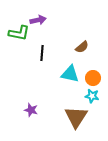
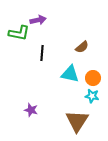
brown triangle: moved 1 px right, 4 px down
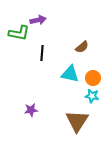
purple star: rotated 24 degrees counterclockwise
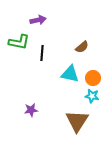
green L-shape: moved 9 px down
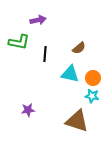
brown semicircle: moved 3 px left, 1 px down
black line: moved 3 px right, 1 px down
purple star: moved 3 px left
brown triangle: rotated 45 degrees counterclockwise
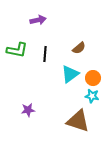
green L-shape: moved 2 px left, 8 px down
cyan triangle: rotated 48 degrees counterclockwise
brown triangle: moved 1 px right
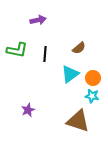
purple star: rotated 16 degrees counterclockwise
